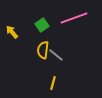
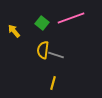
pink line: moved 3 px left
green square: moved 2 px up; rotated 16 degrees counterclockwise
yellow arrow: moved 2 px right, 1 px up
gray line: rotated 21 degrees counterclockwise
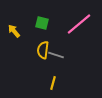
pink line: moved 8 px right, 6 px down; rotated 20 degrees counterclockwise
green square: rotated 24 degrees counterclockwise
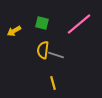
yellow arrow: rotated 80 degrees counterclockwise
yellow line: rotated 32 degrees counterclockwise
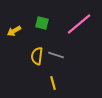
yellow semicircle: moved 6 px left, 6 px down
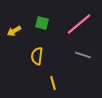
gray line: moved 27 px right
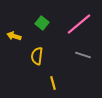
green square: rotated 24 degrees clockwise
yellow arrow: moved 5 px down; rotated 48 degrees clockwise
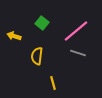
pink line: moved 3 px left, 7 px down
gray line: moved 5 px left, 2 px up
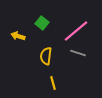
yellow arrow: moved 4 px right
yellow semicircle: moved 9 px right
